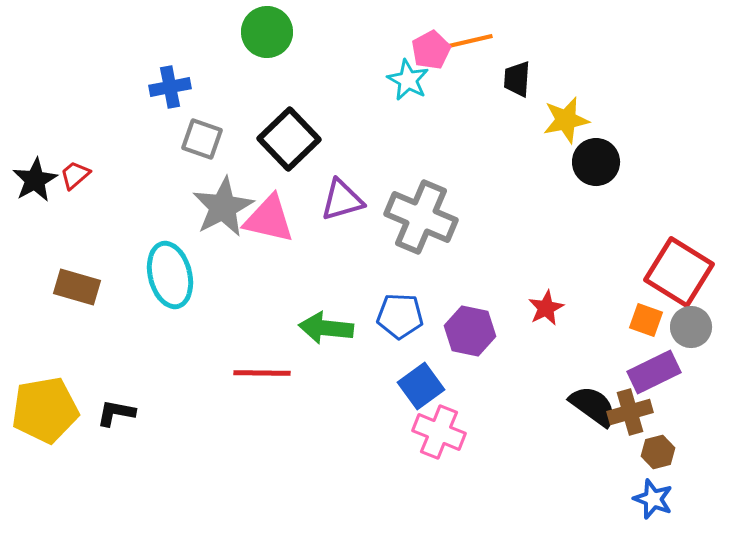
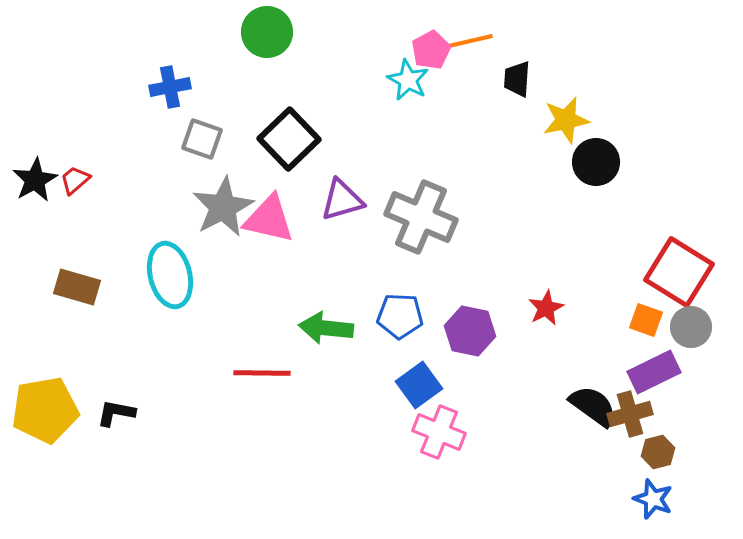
red trapezoid: moved 5 px down
blue square: moved 2 px left, 1 px up
brown cross: moved 2 px down
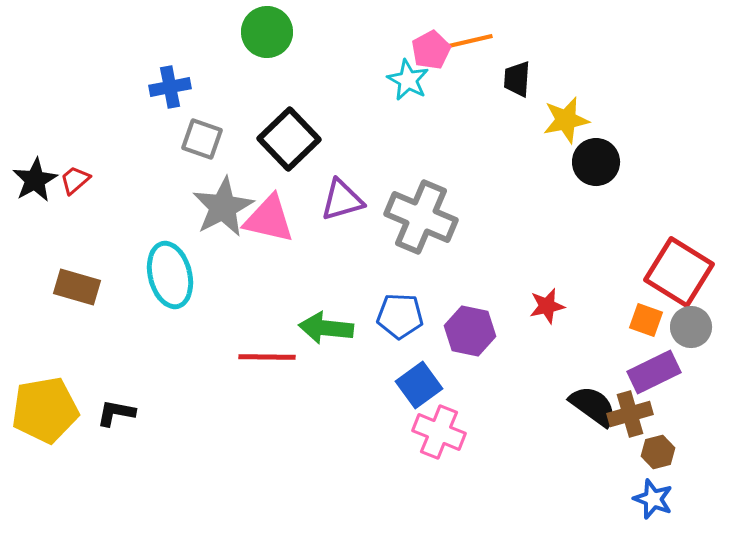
red star: moved 1 px right, 2 px up; rotated 15 degrees clockwise
red line: moved 5 px right, 16 px up
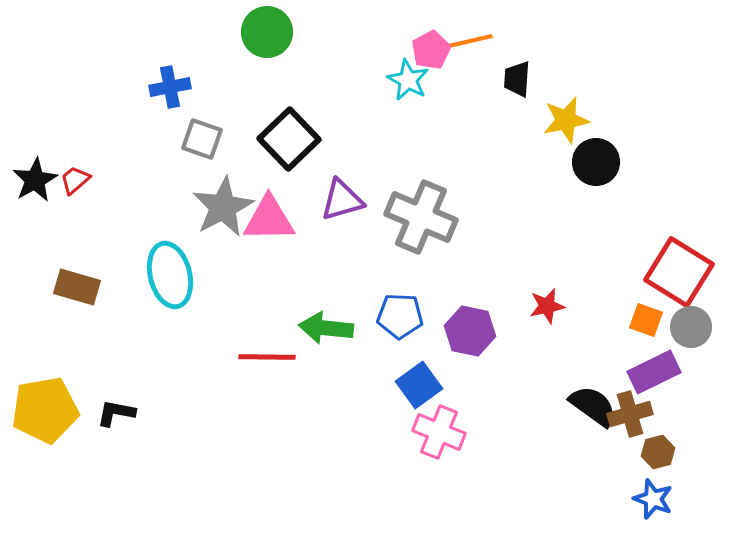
pink triangle: rotated 14 degrees counterclockwise
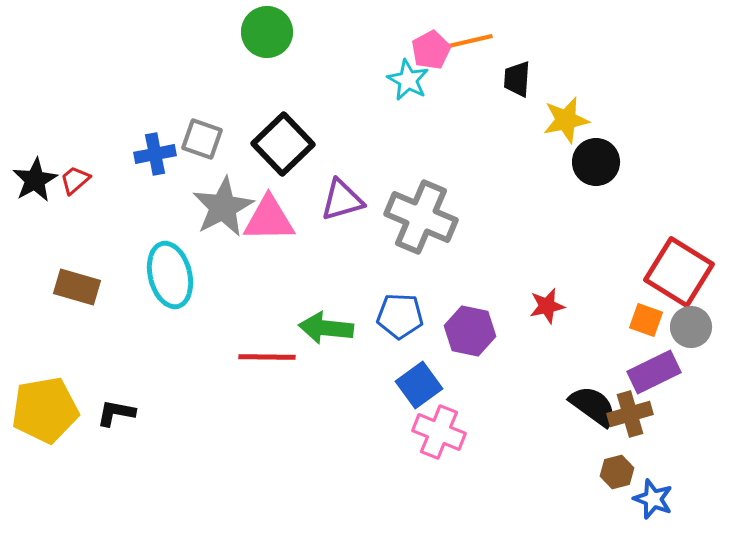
blue cross: moved 15 px left, 67 px down
black square: moved 6 px left, 5 px down
brown hexagon: moved 41 px left, 20 px down
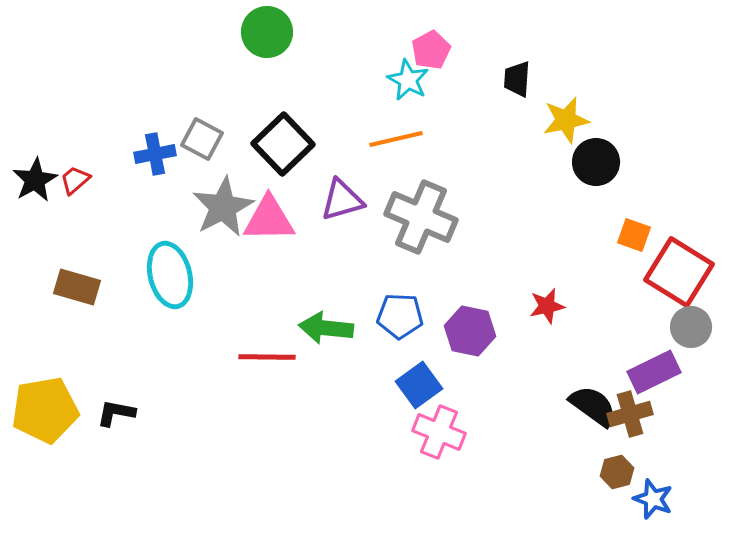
orange line: moved 70 px left, 97 px down
gray square: rotated 9 degrees clockwise
orange square: moved 12 px left, 85 px up
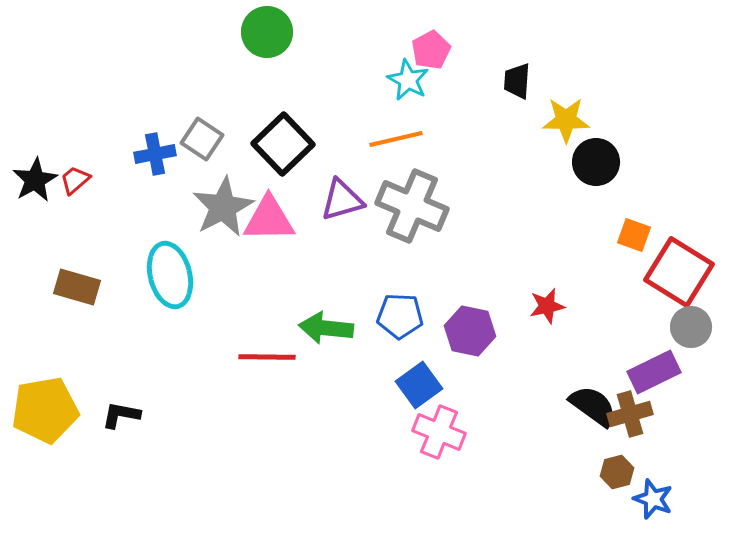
black trapezoid: moved 2 px down
yellow star: rotated 12 degrees clockwise
gray square: rotated 6 degrees clockwise
gray cross: moved 9 px left, 11 px up
black L-shape: moved 5 px right, 2 px down
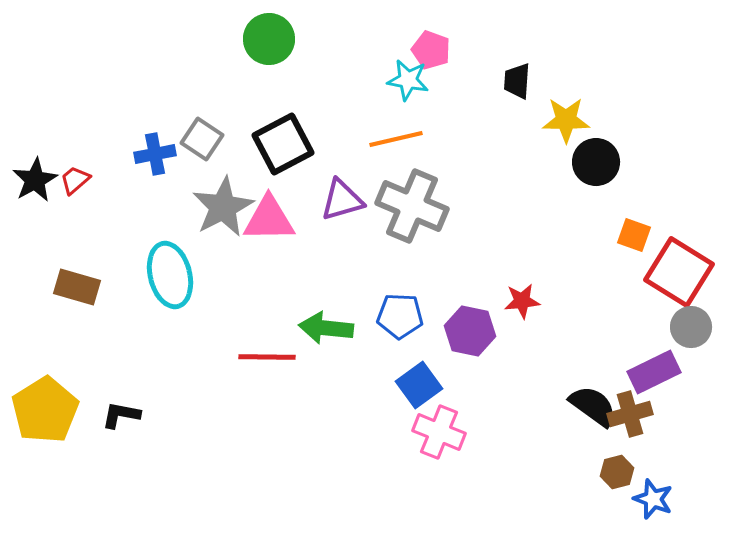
green circle: moved 2 px right, 7 px down
pink pentagon: rotated 24 degrees counterclockwise
cyan star: rotated 18 degrees counterclockwise
black square: rotated 16 degrees clockwise
red star: moved 25 px left, 5 px up; rotated 6 degrees clockwise
yellow pentagon: rotated 22 degrees counterclockwise
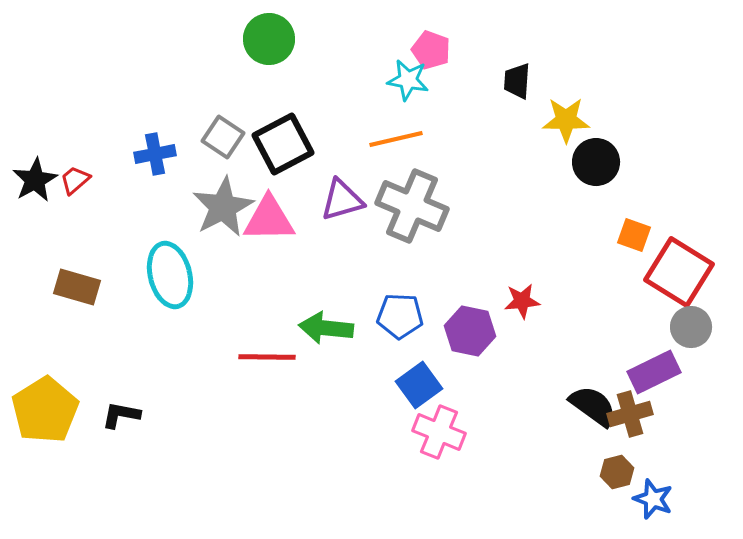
gray square: moved 21 px right, 2 px up
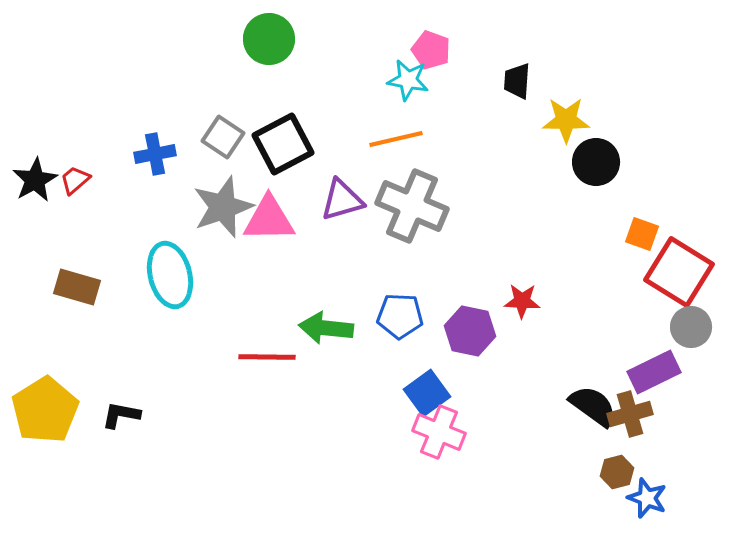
gray star: rotated 8 degrees clockwise
orange square: moved 8 px right, 1 px up
red star: rotated 9 degrees clockwise
blue square: moved 8 px right, 8 px down
blue star: moved 6 px left, 1 px up
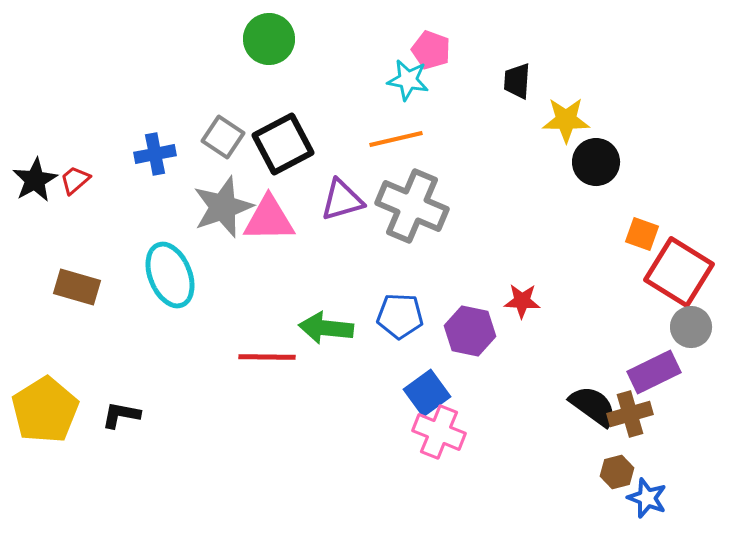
cyan ellipse: rotated 8 degrees counterclockwise
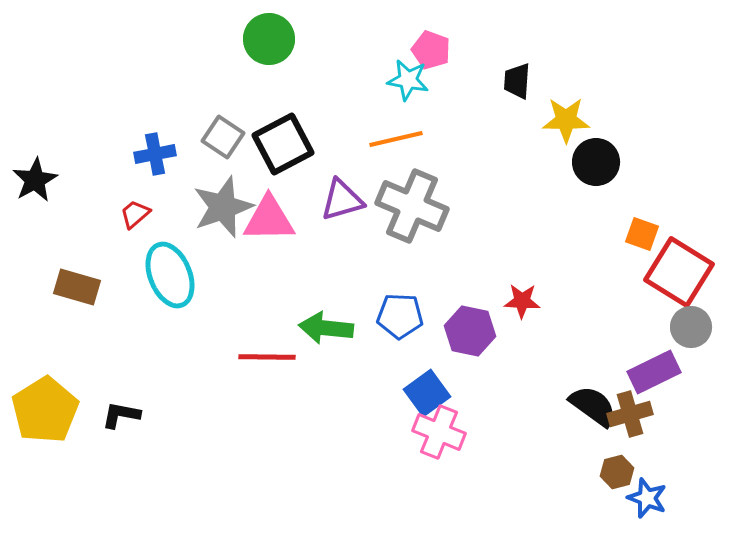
red trapezoid: moved 60 px right, 34 px down
